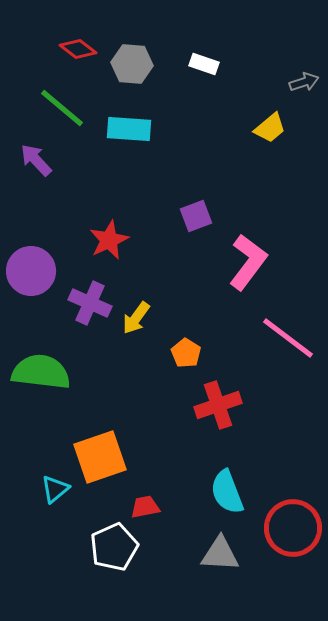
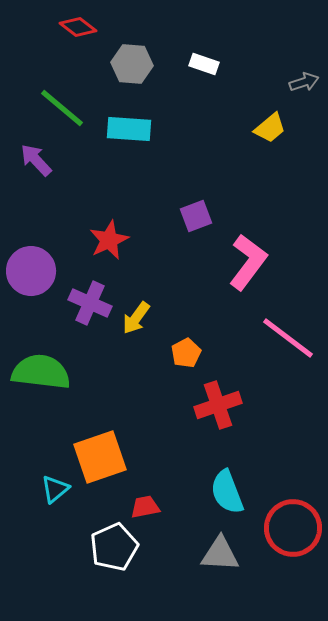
red diamond: moved 22 px up
orange pentagon: rotated 12 degrees clockwise
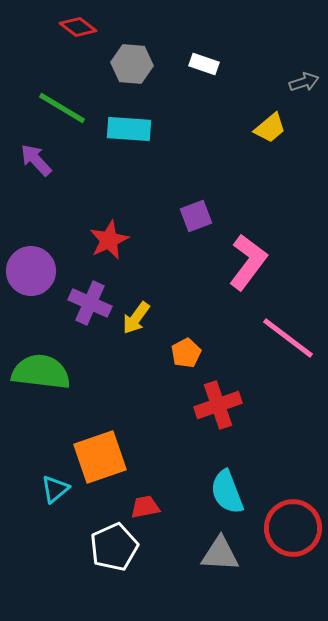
green line: rotated 9 degrees counterclockwise
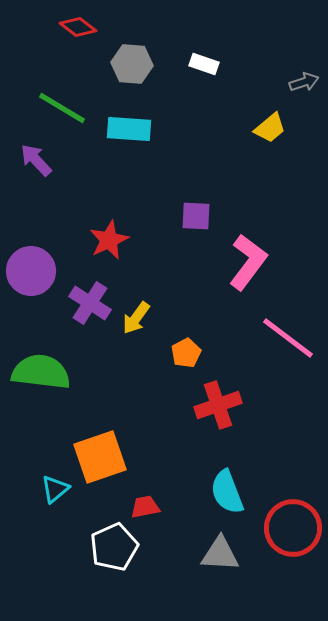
purple square: rotated 24 degrees clockwise
purple cross: rotated 9 degrees clockwise
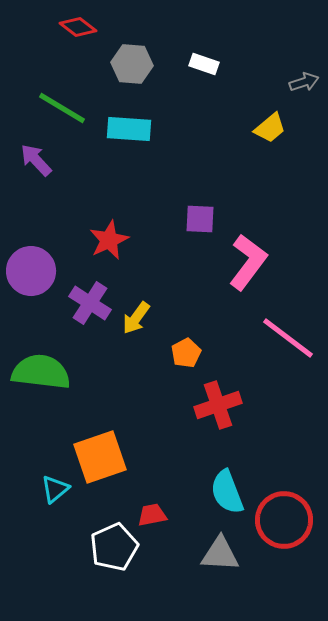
purple square: moved 4 px right, 3 px down
red trapezoid: moved 7 px right, 8 px down
red circle: moved 9 px left, 8 px up
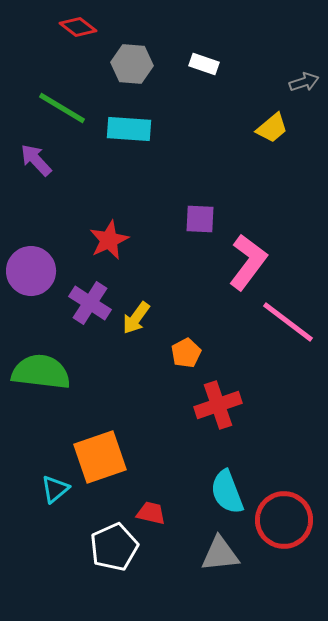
yellow trapezoid: moved 2 px right
pink line: moved 16 px up
red trapezoid: moved 1 px left, 2 px up; rotated 24 degrees clockwise
gray triangle: rotated 9 degrees counterclockwise
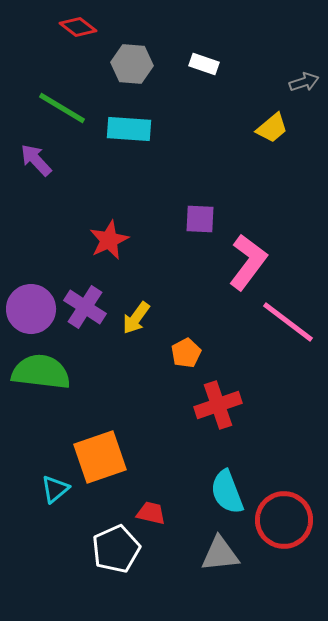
purple circle: moved 38 px down
purple cross: moved 5 px left, 4 px down
white pentagon: moved 2 px right, 2 px down
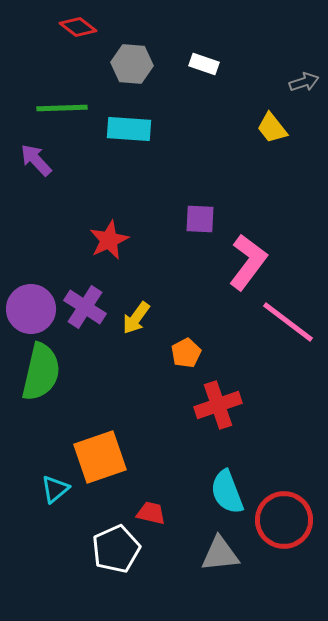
green line: rotated 33 degrees counterclockwise
yellow trapezoid: rotated 92 degrees clockwise
green semicircle: rotated 96 degrees clockwise
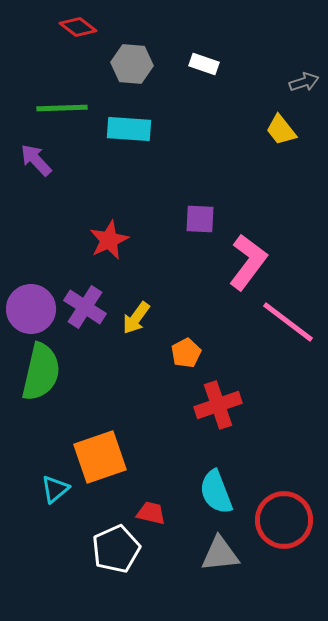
yellow trapezoid: moved 9 px right, 2 px down
cyan semicircle: moved 11 px left
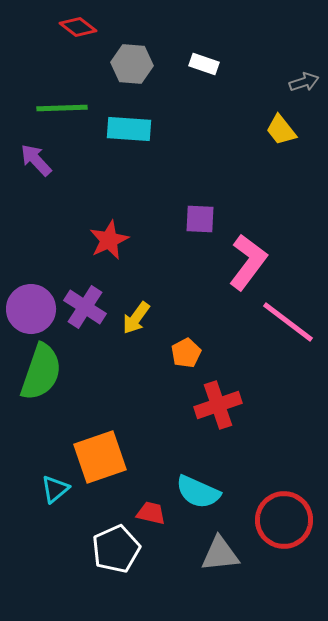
green semicircle: rotated 6 degrees clockwise
cyan semicircle: moved 18 px left; rotated 45 degrees counterclockwise
